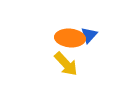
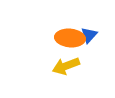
yellow arrow: moved 2 px down; rotated 112 degrees clockwise
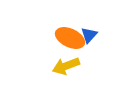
orange ellipse: rotated 20 degrees clockwise
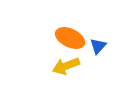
blue triangle: moved 9 px right, 11 px down
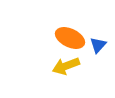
blue triangle: moved 1 px up
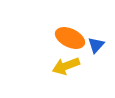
blue triangle: moved 2 px left
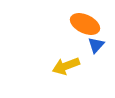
orange ellipse: moved 15 px right, 14 px up
